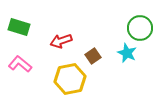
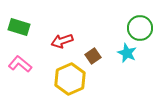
red arrow: moved 1 px right
yellow hexagon: rotated 12 degrees counterclockwise
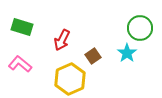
green rectangle: moved 3 px right
red arrow: moved 1 px up; rotated 45 degrees counterclockwise
cyan star: rotated 12 degrees clockwise
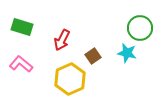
cyan star: rotated 24 degrees counterclockwise
pink L-shape: moved 1 px right
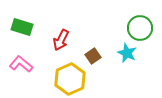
red arrow: moved 1 px left
cyan star: rotated 12 degrees clockwise
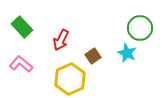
green rectangle: rotated 30 degrees clockwise
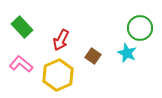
brown square: rotated 21 degrees counterclockwise
yellow hexagon: moved 12 px left, 4 px up
